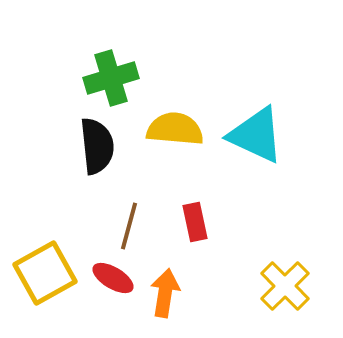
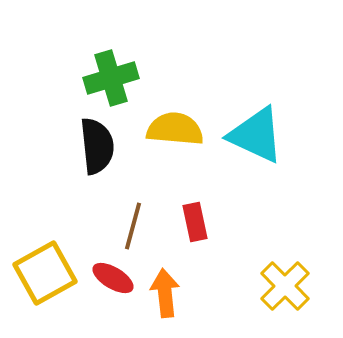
brown line: moved 4 px right
orange arrow: rotated 15 degrees counterclockwise
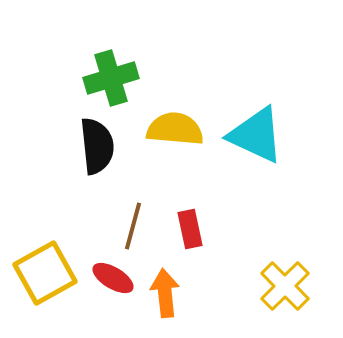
red rectangle: moved 5 px left, 7 px down
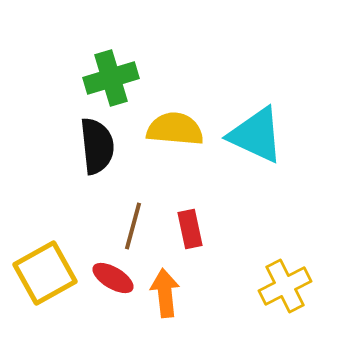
yellow cross: rotated 18 degrees clockwise
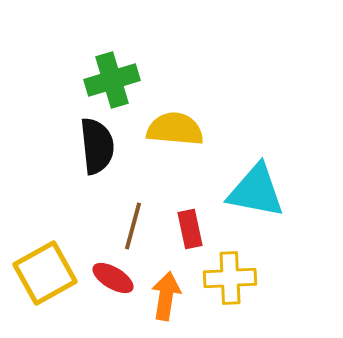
green cross: moved 1 px right, 2 px down
cyan triangle: moved 56 px down; rotated 14 degrees counterclockwise
yellow cross: moved 55 px left, 8 px up; rotated 24 degrees clockwise
orange arrow: moved 1 px right, 3 px down; rotated 15 degrees clockwise
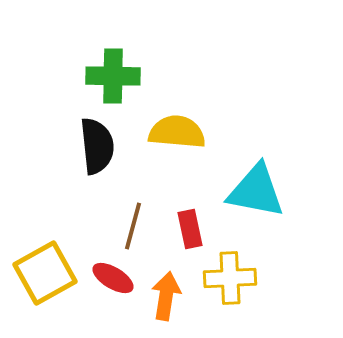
green cross: moved 1 px right, 4 px up; rotated 18 degrees clockwise
yellow semicircle: moved 2 px right, 3 px down
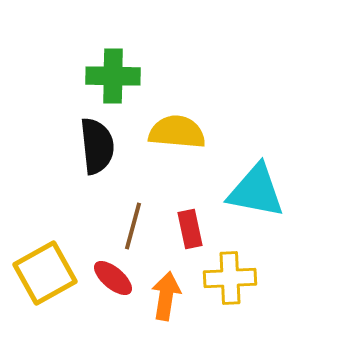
red ellipse: rotated 9 degrees clockwise
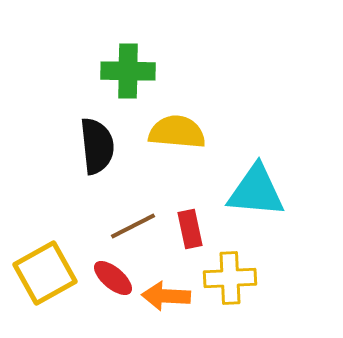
green cross: moved 15 px right, 5 px up
cyan triangle: rotated 6 degrees counterclockwise
brown line: rotated 48 degrees clockwise
orange arrow: rotated 96 degrees counterclockwise
